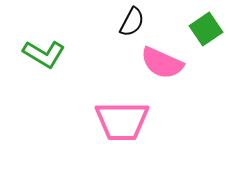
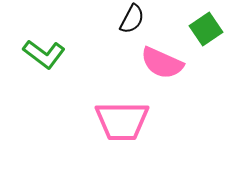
black semicircle: moved 3 px up
green L-shape: rotated 6 degrees clockwise
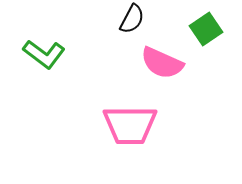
pink trapezoid: moved 8 px right, 4 px down
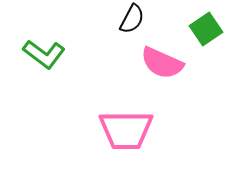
pink trapezoid: moved 4 px left, 5 px down
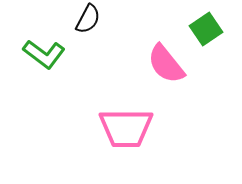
black semicircle: moved 44 px left
pink semicircle: moved 4 px right, 1 px down; rotated 27 degrees clockwise
pink trapezoid: moved 2 px up
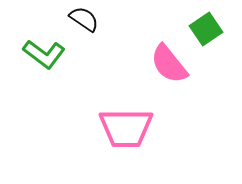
black semicircle: moved 4 px left; rotated 84 degrees counterclockwise
pink semicircle: moved 3 px right
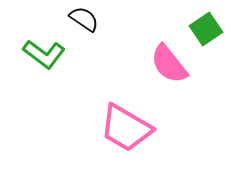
pink trapezoid: rotated 30 degrees clockwise
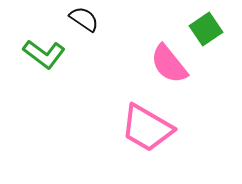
pink trapezoid: moved 21 px right
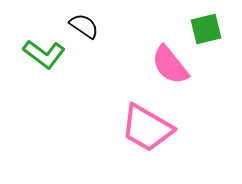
black semicircle: moved 7 px down
green square: rotated 20 degrees clockwise
pink semicircle: moved 1 px right, 1 px down
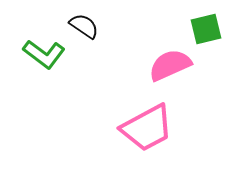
pink semicircle: rotated 105 degrees clockwise
pink trapezoid: rotated 58 degrees counterclockwise
